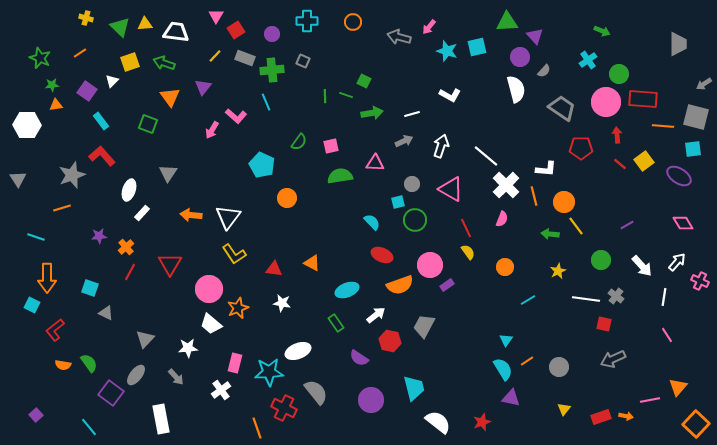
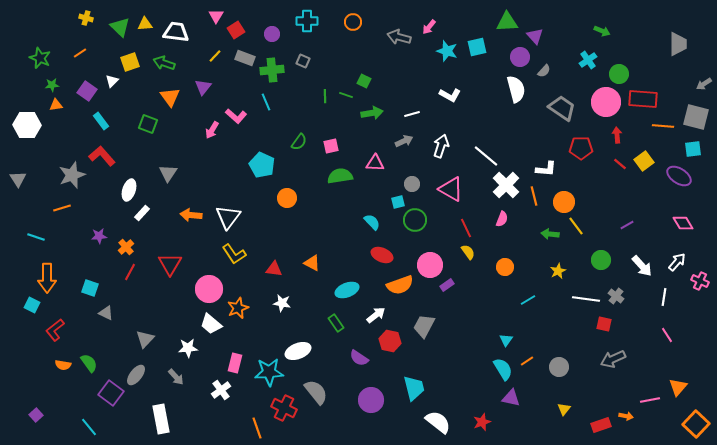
red rectangle at (601, 417): moved 8 px down
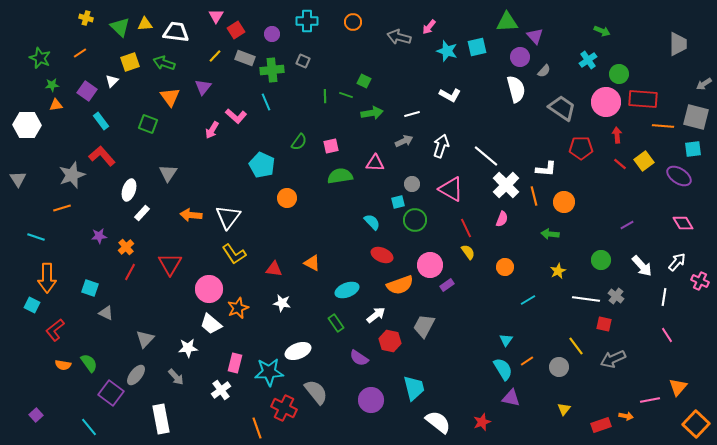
yellow line at (576, 226): moved 120 px down
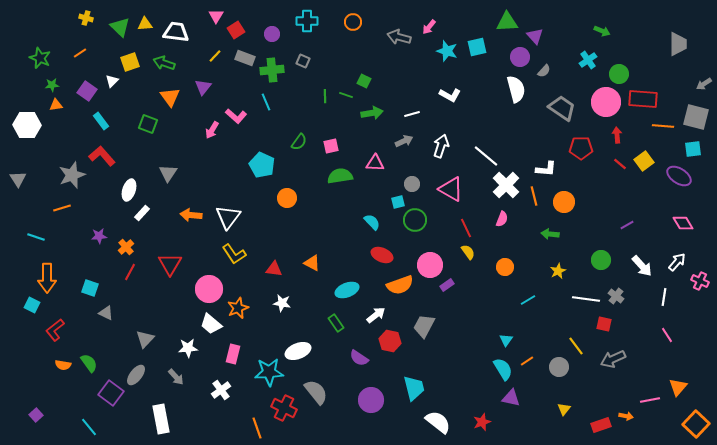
pink rectangle at (235, 363): moved 2 px left, 9 px up
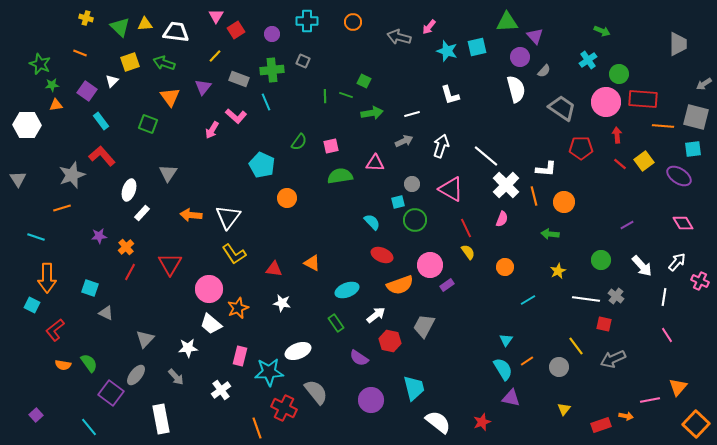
orange line at (80, 53): rotated 56 degrees clockwise
green star at (40, 58): moved 6 px down
gray rectangle at (245, 58): moved 6 px left, 21 px down
white L-shape at (450, 95): rotated 45 degrees clockwise
pink rectangle at (233, 354): moved 7 px right, 2 px down
